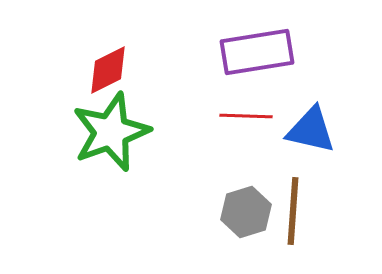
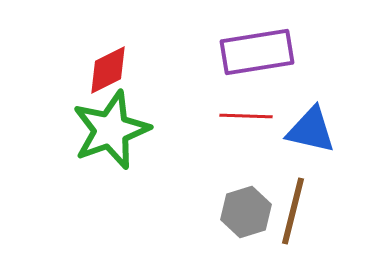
green star: moved 2 px up
brown line: rotated 10 degrees clockwise
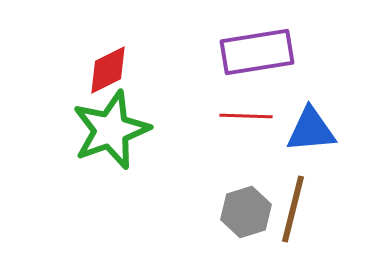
blue triangle: rotated 18 degrees counterclockwise
brown line: moved 2 px up
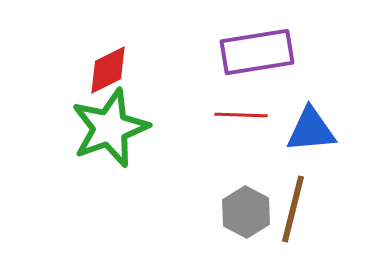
red line: moved 5 px left, 1 px up
green star: moved 1 px left, 2 px up
gray hexagon: rotated 15 degrees counterclockwise
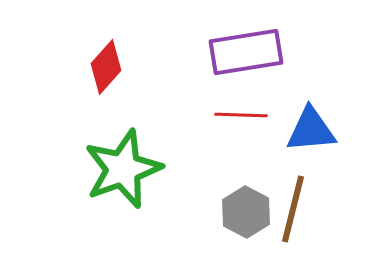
purple rectangle: moved 11 px left
red diamond: moved 2 px left, 3 px up; rotated 22 degrees counterclockwise
green star: moved 13 px right, 41 px down
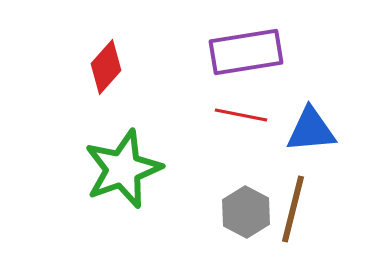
red line: rotated 9 degrees clockwise
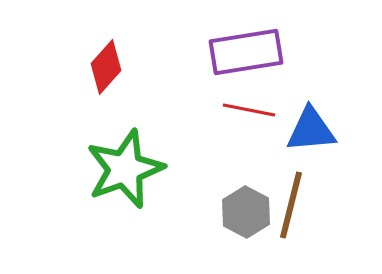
red line: moved 8 px right, 5 px up
green star: moved 2 px right
brown line: moved 2 px left, 4 px up
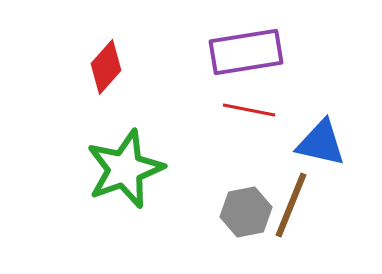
blue triangle: moved 10 px right, 13 px down; rotated 18 degrees clockwise
brown line: rotated 8 degrees clockwise
gray hexagon: rotated 21 degrees clockwise
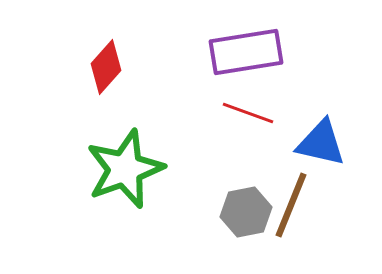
red line: moved 1 px left, 3 px down; rotated 9 degrees clockwise
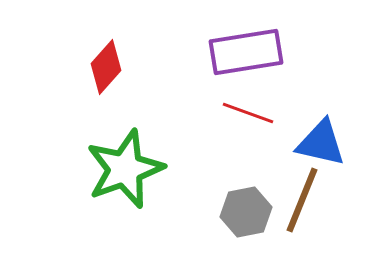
brown line: moved 11 px right, 5 px up
